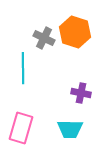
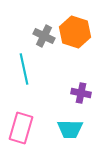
gray cross: moved 2 px up
cyan line: moved 1 px right, 1 px down; rotated 12 degrees counterclockwise
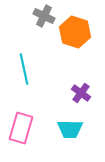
gray cross: moved 20 px up
purple cross: rotated 24 degrees clockwise
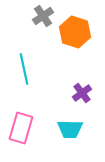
gray cross: moved 1 px left; rotated 30 degrees clockwise
purple cross: moved 1 px right; rotated 18 degrees clockwise
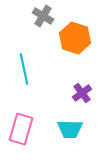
gray cross: rotated 25 degrees counterclockwise
orange hexagon: moved 6 px down
pink rectangle: moved 1 px down
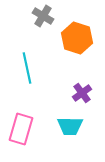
orange hexagon: moved 2 px right
cyan line: moved 3 px right, 1 px up
cyan trapezoid: moved 3 px up
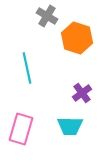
gray cross: moved 4 px right
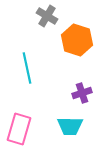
orange hexagon: moved 2 px down
purple cross: rotated 18 degrees clockwise
pink rectangle: moved 2 px left
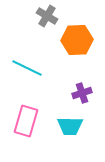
orange hexagon: rotated 20 degrees counterclockwise
cyan line: rotated 52 degrees counterclockwise
pink rectangle: moved 7 px right, 8 px up
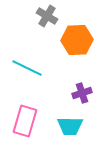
pink rectangle: moved 1 px left
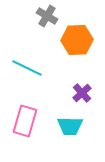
purple cross: rotated 24 degrees counterclockwise
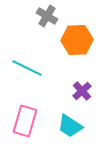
purple cross: moved 2 px up
cyan trapezoid: rotated 32 degrees clockwise
